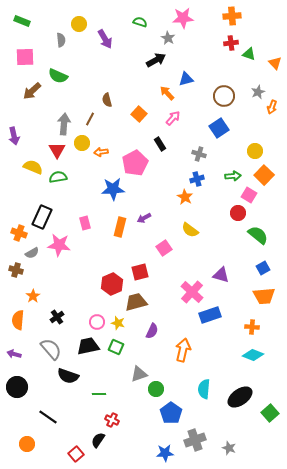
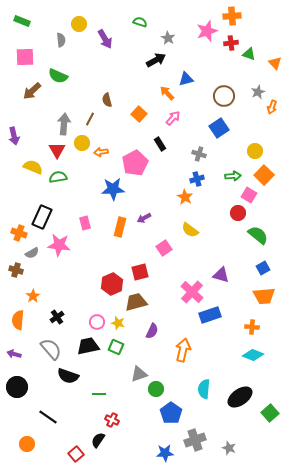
pink star at (183, 18): moved 24 px right, 13 px down; rotated 15 degrees counterclockwise
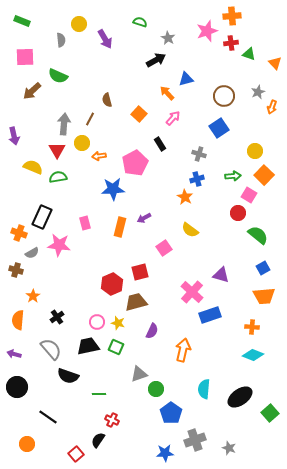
orange arrow at (101, 152): moved 2 px left, 4 px down
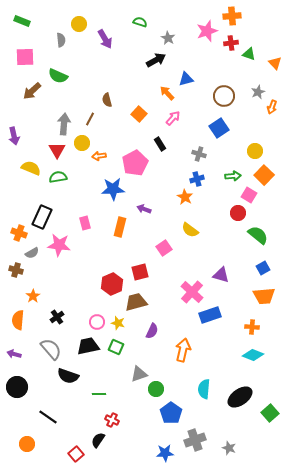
yellow semicircle at (33, 167): moved 2 px left, 1 px down
purple arrow at (144, 218): moved 9 px up; rotated 48 degrees clockwise
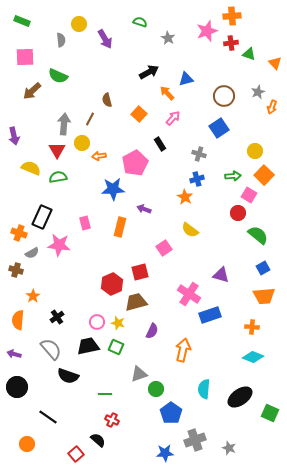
black arrow at (156, 60): moved 7 px left, 12 px down
pink cross at (192, 292): moved 3 px left, 2 px down; rotated 10 degrees counterclockwise
cyan diamond at (253, 355): moved 2 px down
green line at (99, 394): moved 6 px right
green square at (270, 413): rotated 24 degrees counterclockwise
black semicircle at (98, 440): rotated 98 degrees clockwise
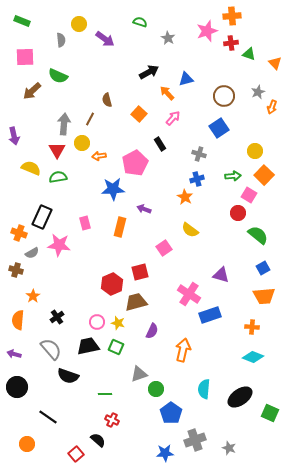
purple arrow at (105, 39): rotated 24 degrees counterclockwise
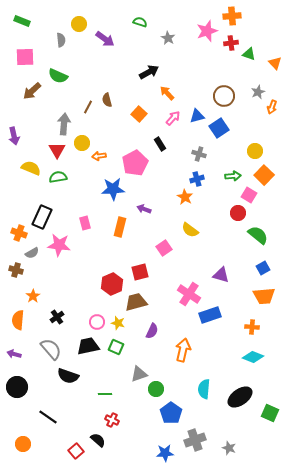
blue triangle at (186, 79): moved 11 px right, 37 px down
brown line at (90, 119): moved 2 px left, 12 px up
orange circle at (27, 444): moved 4 px left
red square at (76, 454): moved 3 px up
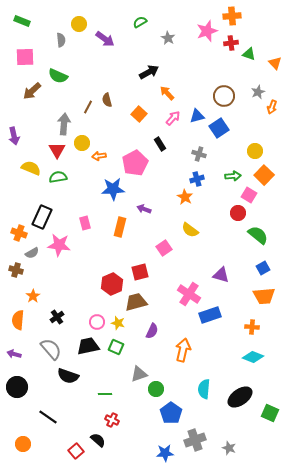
green semicircle at (140, 22): rotated 48 degrees counterclockwise
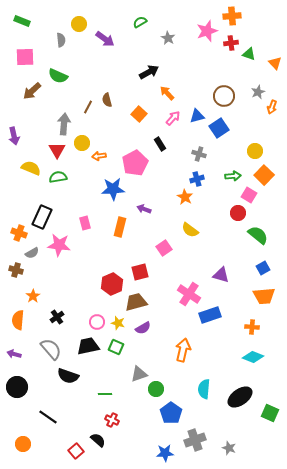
purple semicircle at (152, 331): moved 9 px left, 3 px up; rotated 35 degrees clockwise
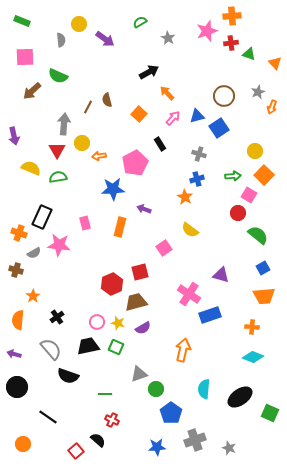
gray semicircle at (32, 253): moved 2 px right
blue star at (165, 453): moved 8 px left, 6 px up
